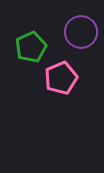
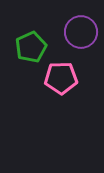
pink pentagon: rotated 20 degrees clockwise
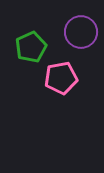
pink pentagon: rotated 8 degrees counterclockwise
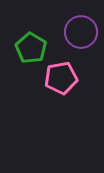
green pentagon: moved 1 px down; rotated 16 degrees counterclockwise
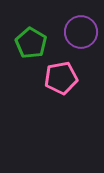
green pentagon: moved 5 px up
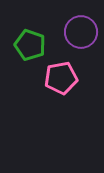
green pentagon: moved 1 px left, 2 px down; rotated 12 degrees counterclockwise
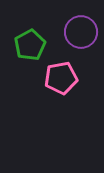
green pentagon: rotated 24 degrees clockwise
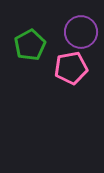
pink pentagon: moved 10 px right, 10 px up
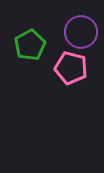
pink pentagon: rotated 24 degrees clockwise
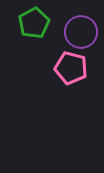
green pentagon: moved 4 px right, 22 px up
